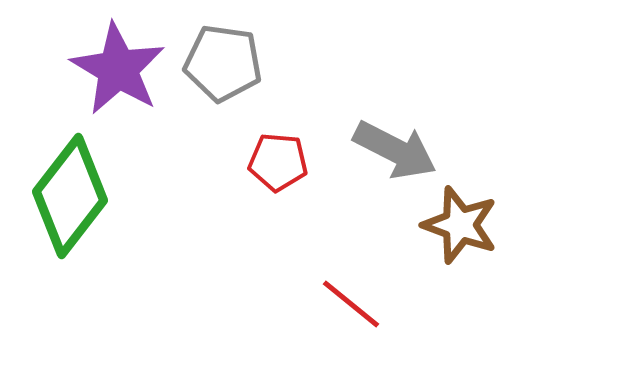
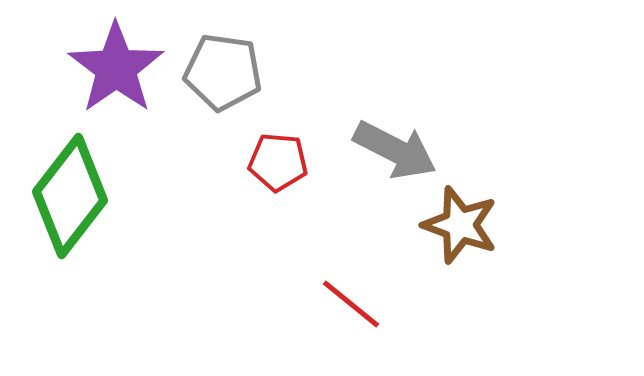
gray pentagon: moved 9 px down
purple star: moved 2 px left, 1 px up; rotated 6 degrees clockwise
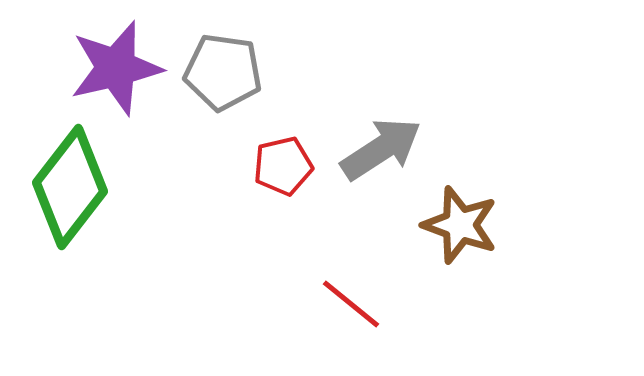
purple star: rotated 22 degrees clockwise
gray arrow: moved 14 px left, 1 px up; rotated 60 degrees counterclockwise
red pentagon: moved 5 px right, 4 px down; rotated 18 degrees counterclockwise
green diamond: moved 9 px up
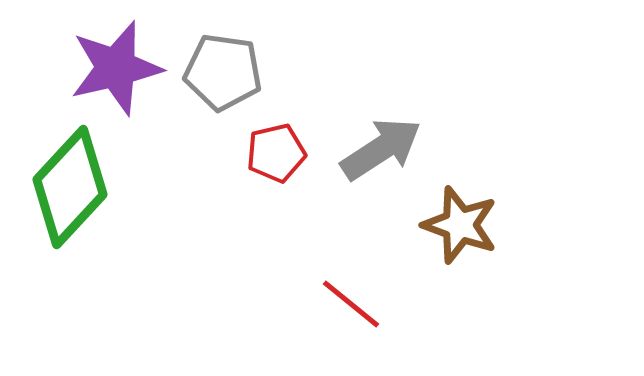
red pentagon: moved 7 px left, 13 px up
green diamond: rotated 5 degrees clockwise
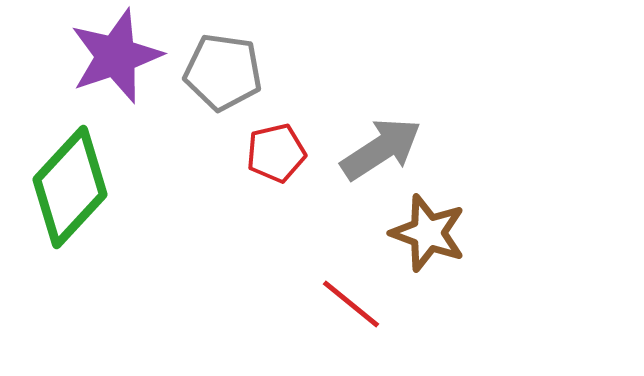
purple star: moved 12 px up; rotated 6 degrees counterclockwise
brown star: moved 32 px left, 8 px down
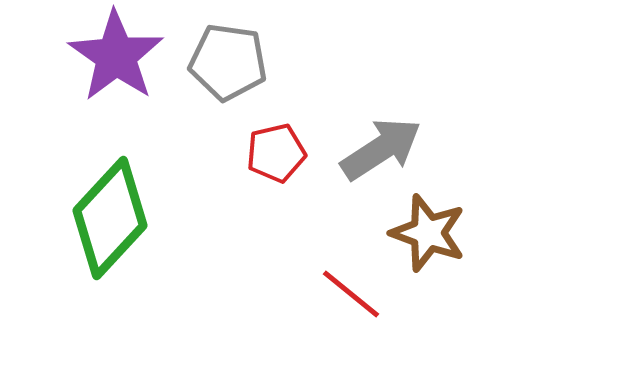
purple star: rotated 18 degrees counterclockwise
gray pentagon: moved 5 px right, 10 px up
green diamond: moved 40 px right, 31 px down
red line: moved 10 px up
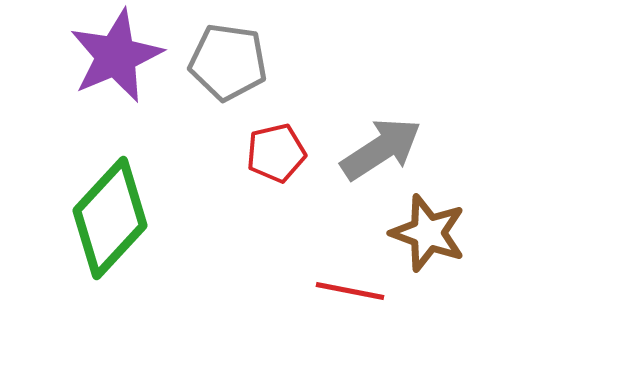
purple star: rotated 14 degrees clockwise
red line: moved 1 px left, 3 px up; rotated 28 degrees counterclockwise
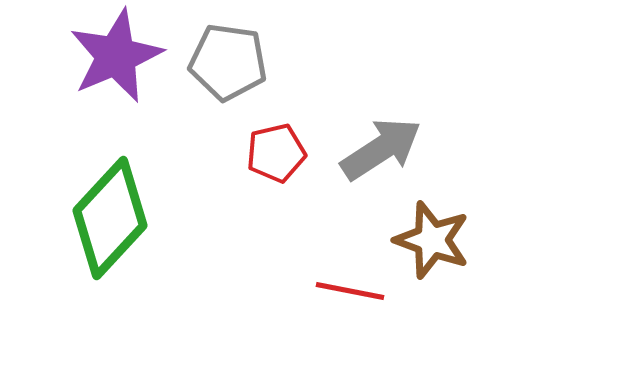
brown star: moved 4 px right, 7 px down
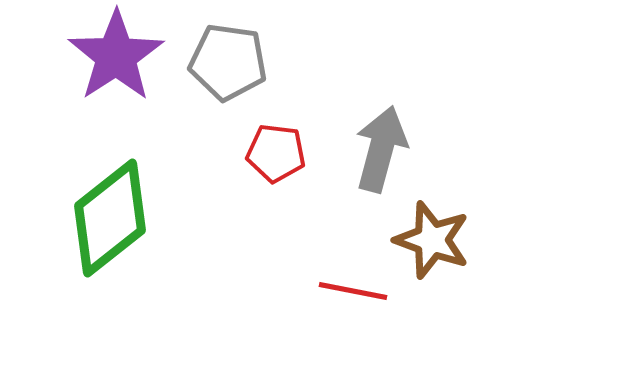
purple star: rotated 10 degrees counterclockwise
gray arrow: rotated 42 degrees counterclockwise
red pentagon: rotated 20 degrees clockwise
green diamond: rotated 9 degrees clockwise
red line: moved 3 px right
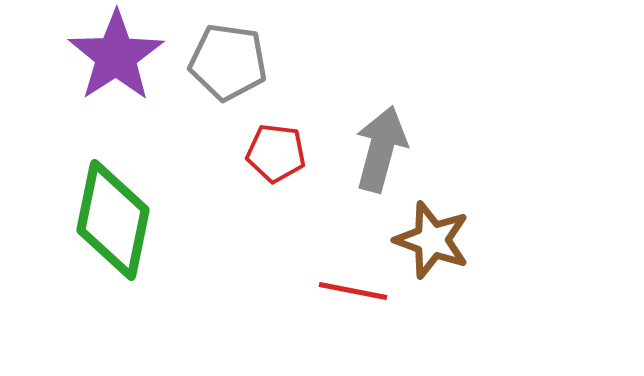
green diamond: moved 3 px right, 2 px down; rotated 40 degrees counterclockwise
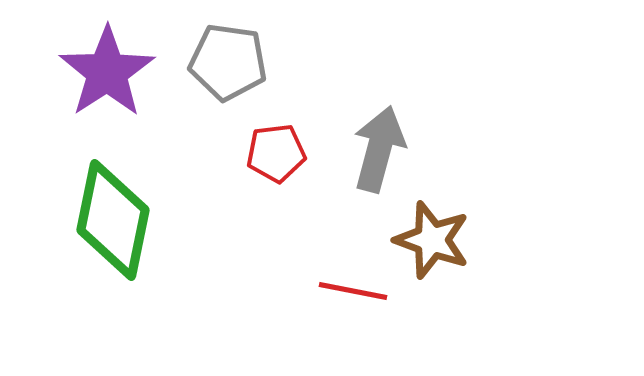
purple star: moved 9 px left, 16 px down
gray arrow: moved 2 px left
red pentagon: rotated 14 degrees counterclockwise
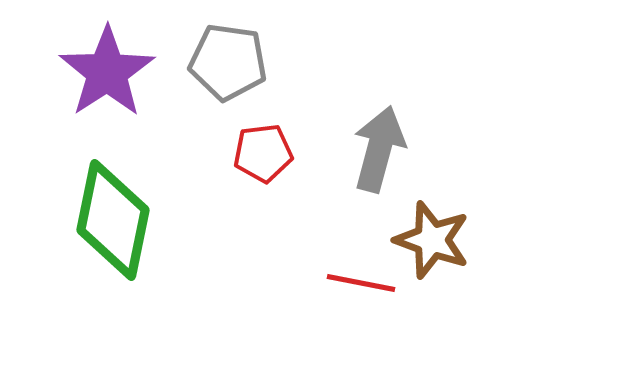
red pentagon: moved 13 px left
red line: moved 8 px right, 8 px up
